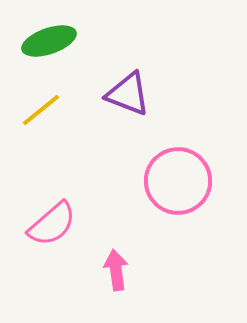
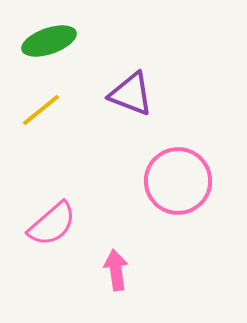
purple triangle: moved 3 px right
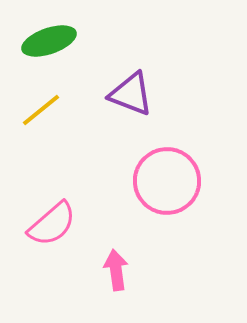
pink circle: moved 11 px left
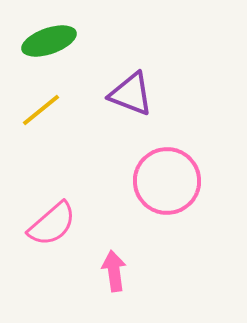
pink arrow: moved 2 px left, 1 px down
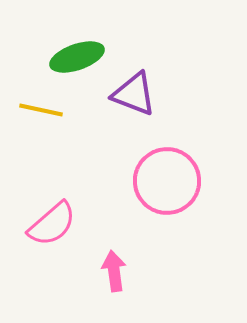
green ellipse: moved 28 px right, 16 px down
purple triangle: moved 3 px right
yellow line: rotated 51 degrees clockwise
